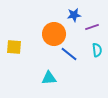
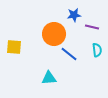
purple line: rotated 32 degrees clockwise
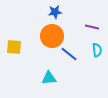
blue star: moved 19 px left, 3 px up
orange circle: moved 2 px left, 2 px down
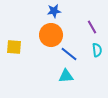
blue star: moved 1 px left, 1 px up
purple line: rotated 48 degrees clockwise
orange circle: moved 1 px left, 1 px up
cyan triangle: moved 17 px right, 2 px up
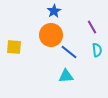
blue star: rotated 24 degrees counterclockwise
blue line: moved 2 px up
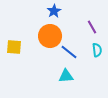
orange circle: moved 1 px left, 1 px down
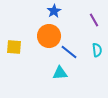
purple line: moved 2 px right, 7 px up
orange circle: moved 1 px left
cyan triangle: moved 6 px left, 3 px up
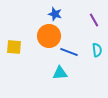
blue star: moved 1 px right, 3 px down; rotated 24 degrees counterclockwise
blue line: rotated 18 degrees counterclockwise
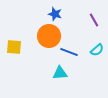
cyan semicircle: rotated 56 degrees clockwise
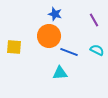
cyan semicircle: rotated 112 degrees counterclockwise
